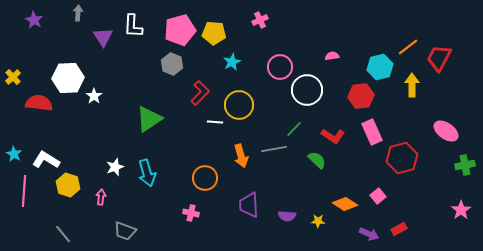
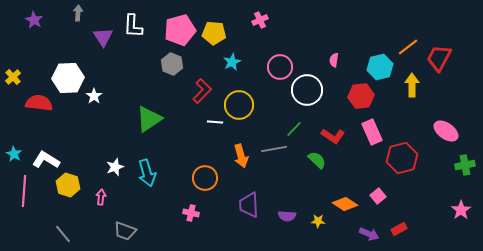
pink semicircle at (332, 56): moved 2 px right, 4 px down; rotated 72 degrees counterclockwise
red L-shape at (200, 93): moved 2 px right, 2 px up
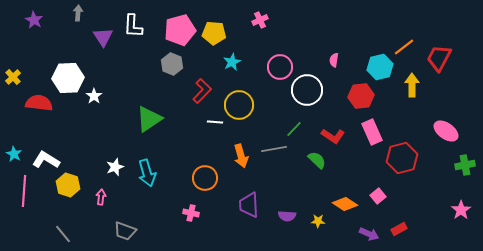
orange line at (408, 47): moved 4 px left
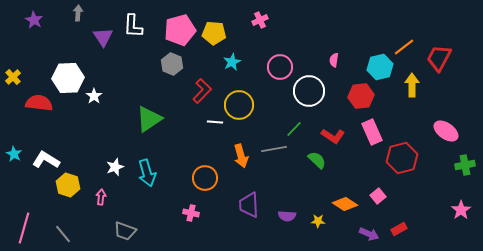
white circle at (307, 90): moved 2 px right, 1 px down
pink line at (24, 191): moved 37 px down; rotated 12 degrees clockwise
